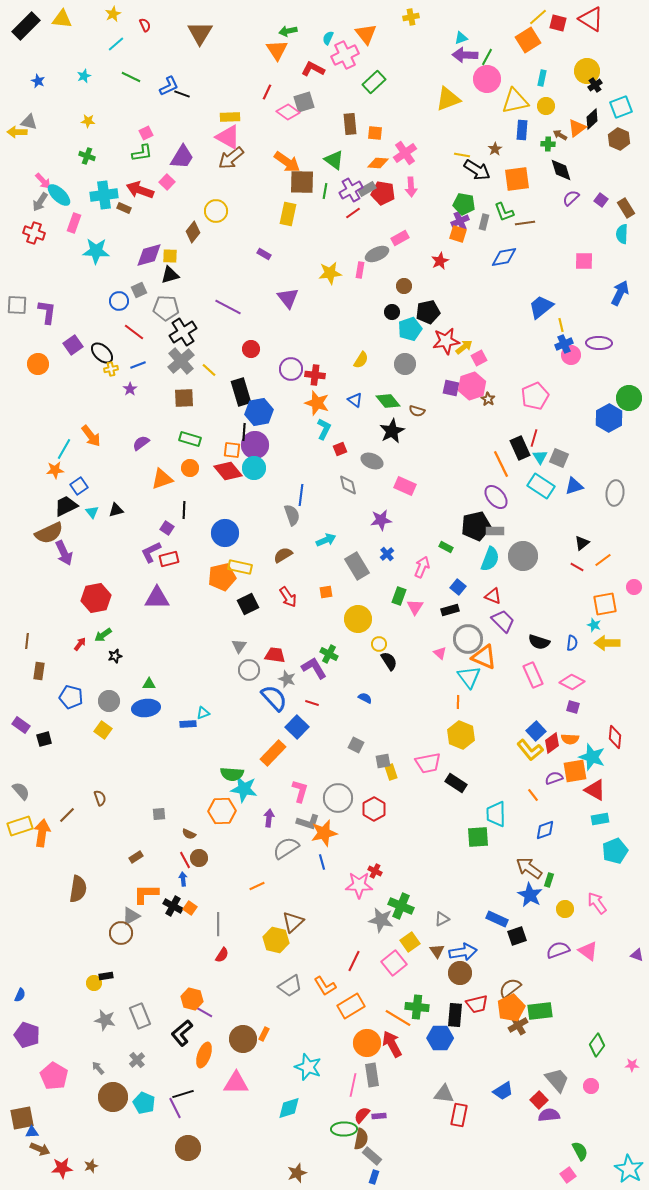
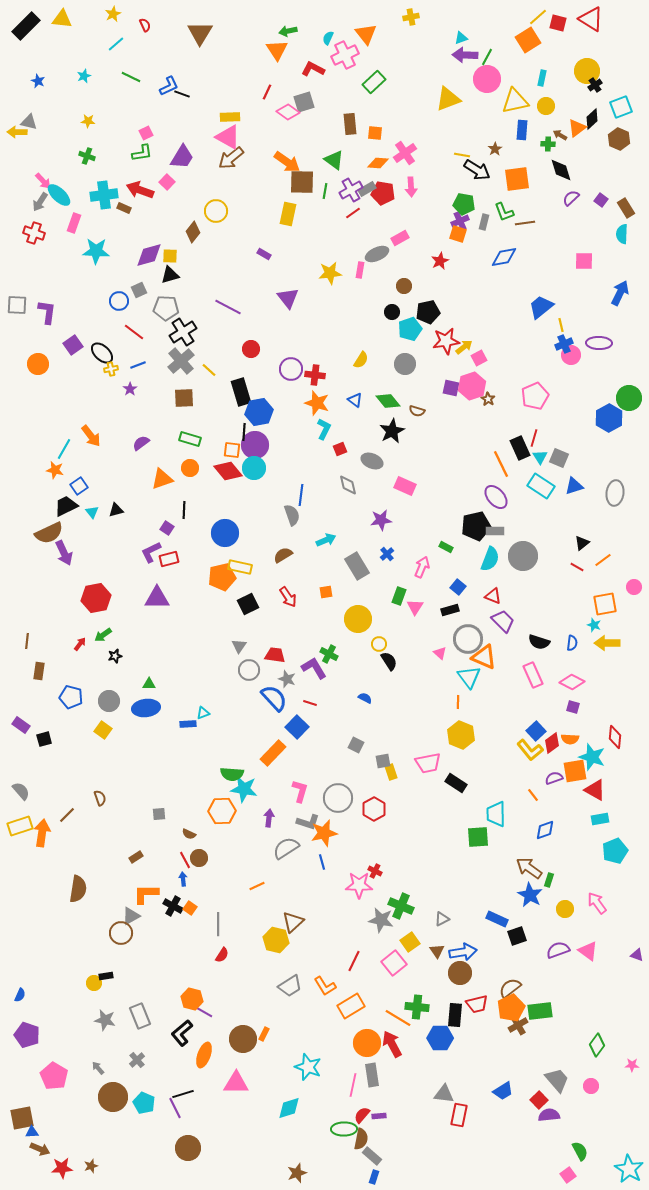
orange star at (55, 470): rotated 18 degrees clockwise
red line at (312, 703): moved 2 px left
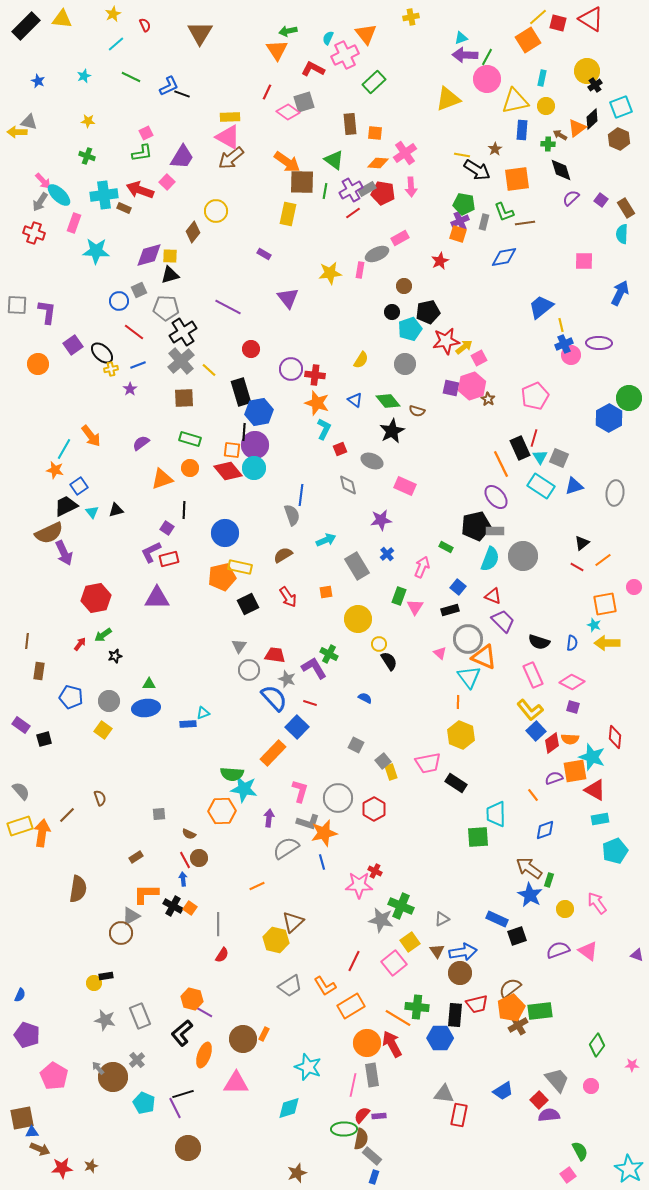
yellow L-shape at (530, 750): moved 40 px up
gray square at (383, 761): rotated 28 degrees counterclockwise
brown circle at (113, 1097): moved 20 px up
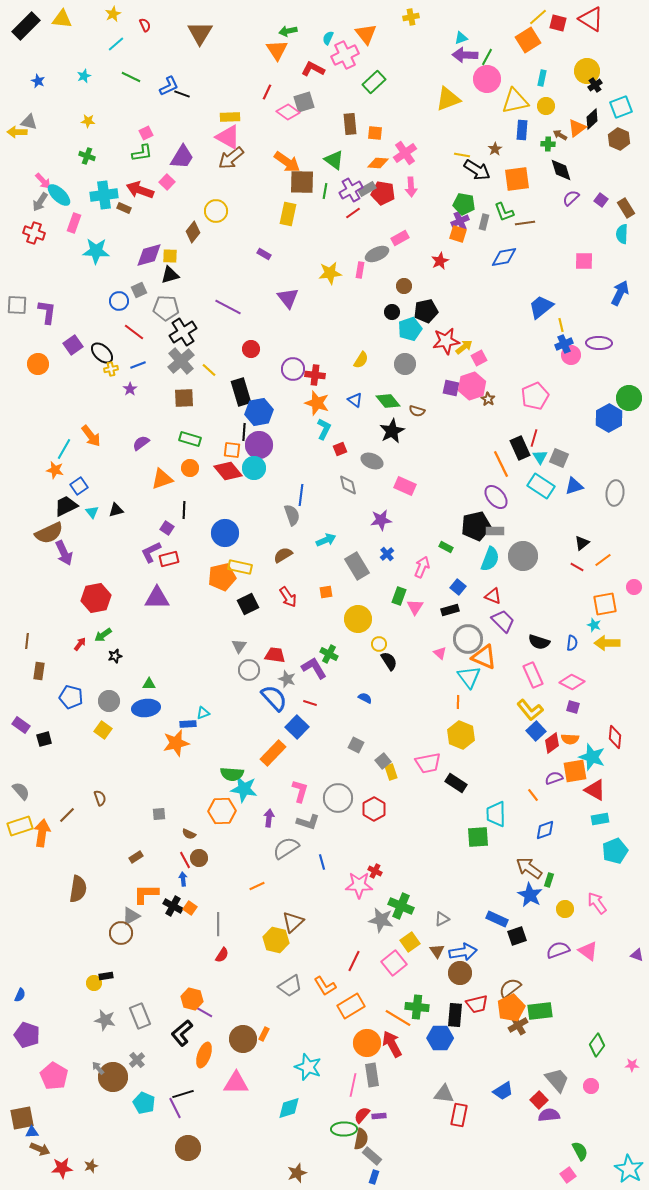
black pentagon at (428, 312): moved 2 px left, 1 px up
purple circle at (291, 369): moved 2 px right
purple circle at (255, 445): moved 4 px right
orange star at (324, 833): moved 148 px left, 90 px up
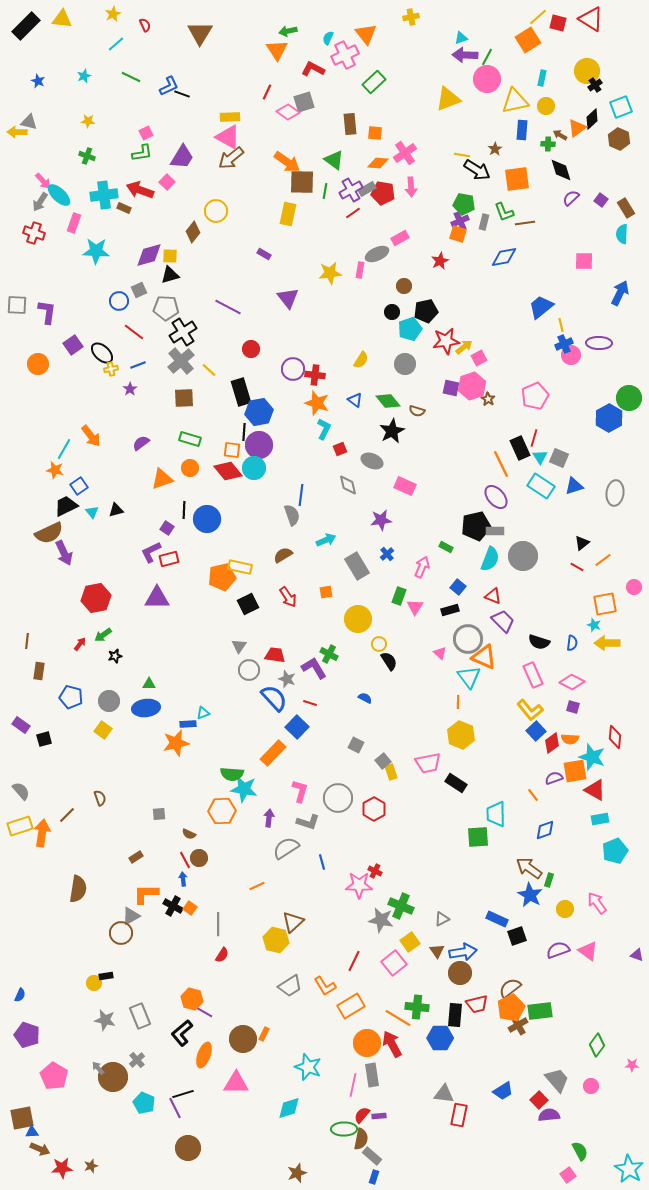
blue circle at (225, 533): moved 18 px left, 14 px up
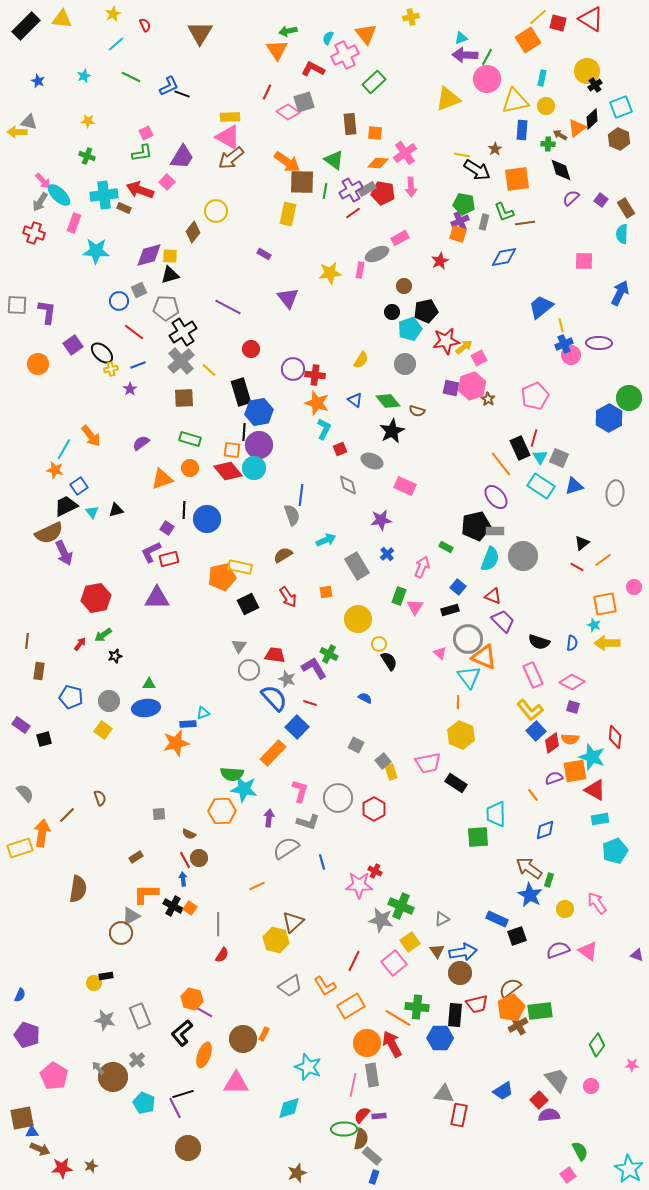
orange line at (501, 464): rotated 12 degrees counterclockwise
gray semicircle at (21, 791): moved 4 px right, 2 px down
yellow rectangle at (20, 826): moved 22 px down
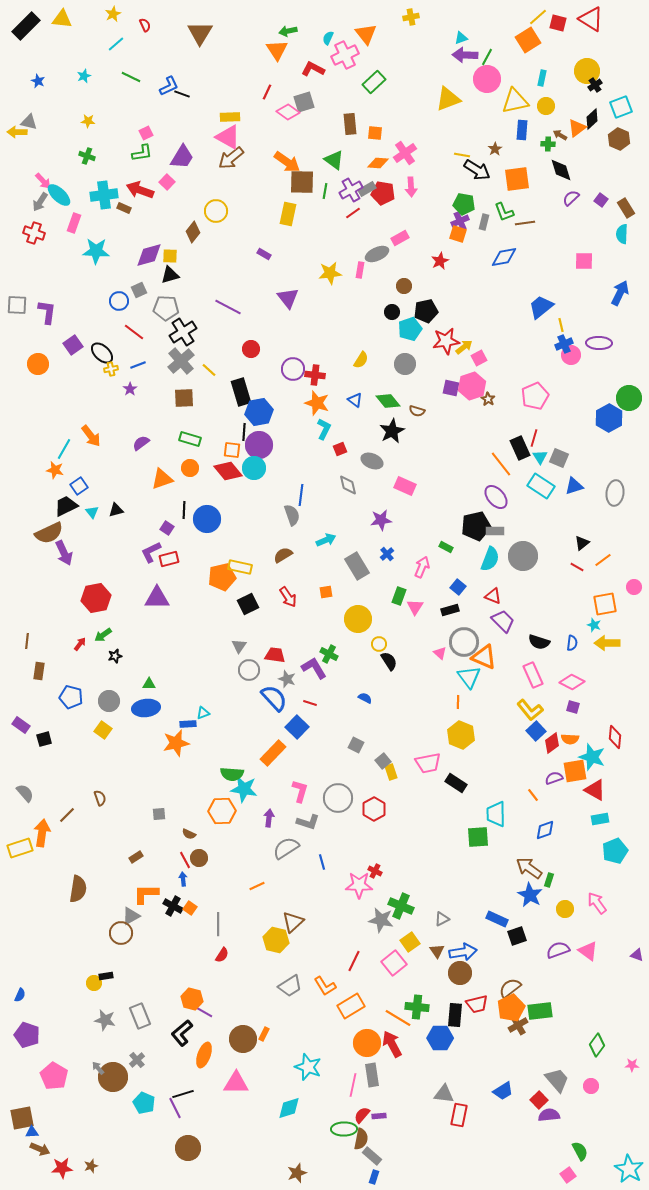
gray circle at (468, 639): moved 4 px left, 3 px down
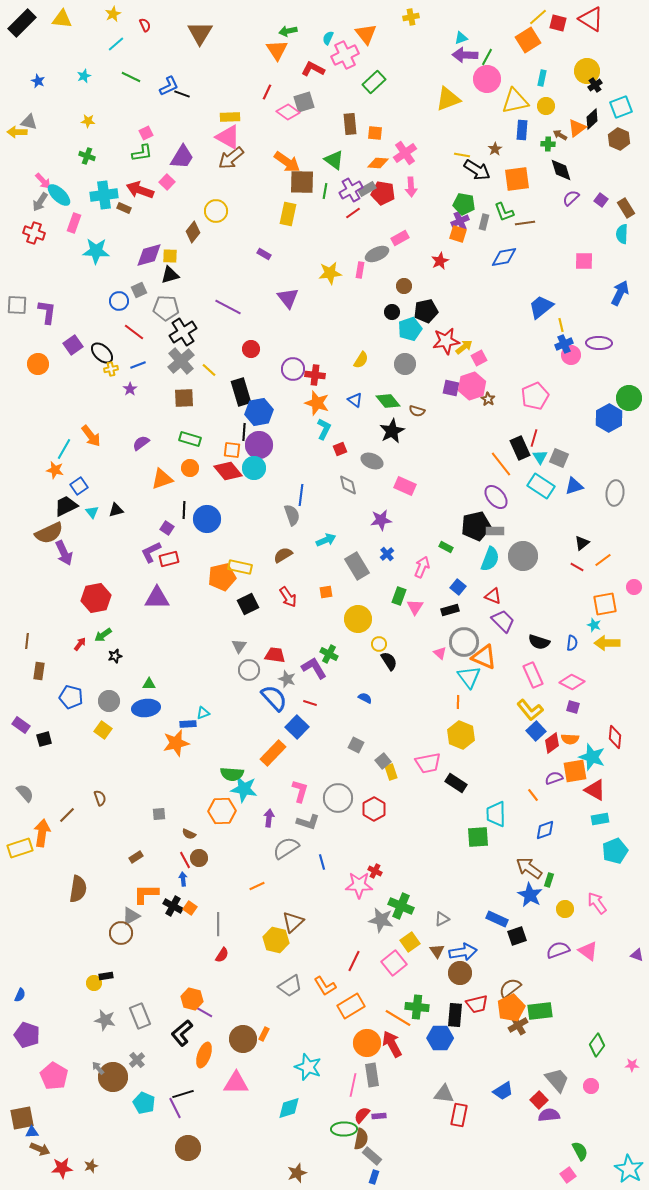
black rectangle at (26, 26): moved 4 px left, 3 px up
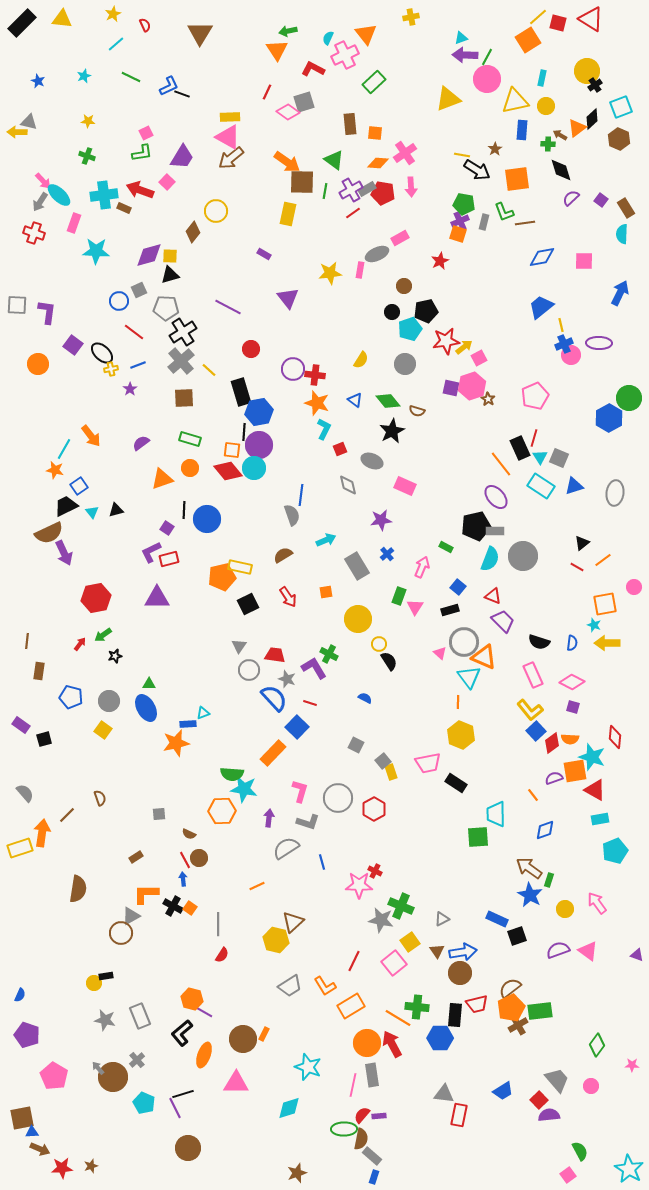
blue diamond at (504, 257): moved 38 px right
purple square at (73, 345): rotated 18 degrees counterclockwise
blue ellipse at (146, 708): rotated 68 degrees clockwise
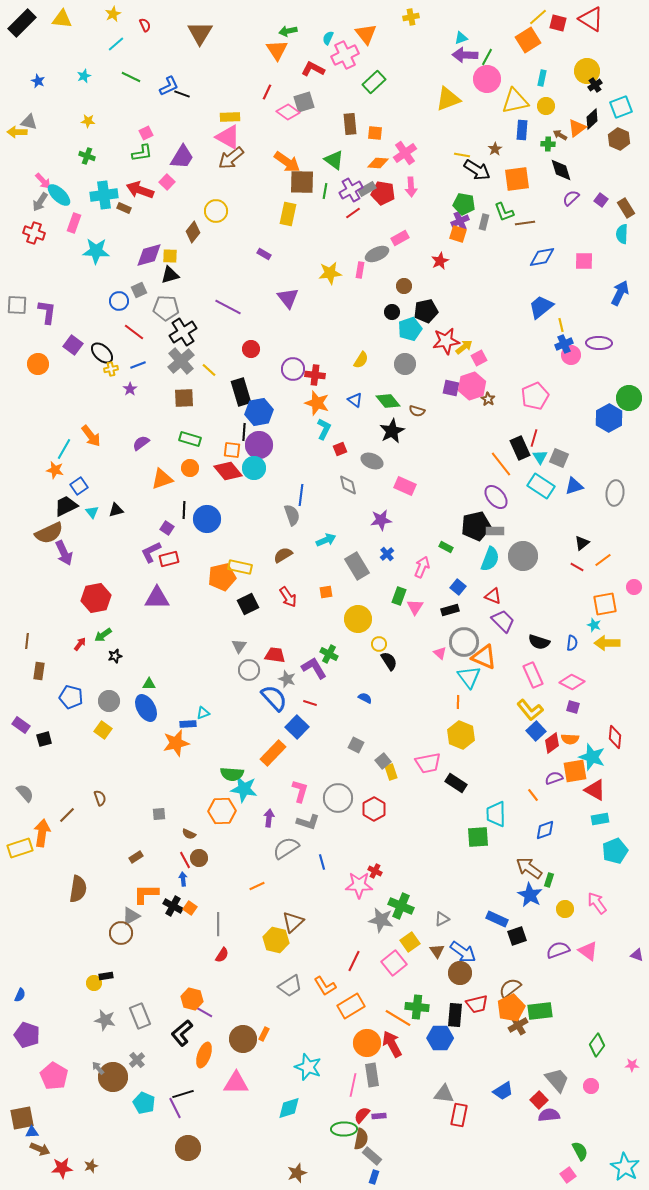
blue arrow at (463, 952): rotated 44 degrees clockwise
cyan star at (629, 1169): moved 4 px left, 2 px up
